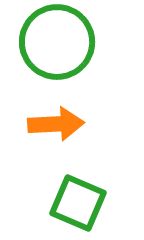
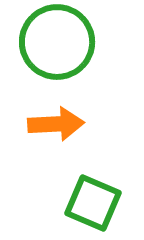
green square: moved 15 px right
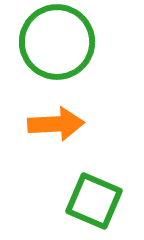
green square: moved 1 px right, 2 px up
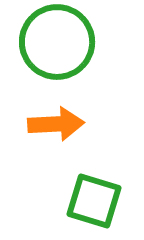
green square: rotated 6 degrees counterclockwise
